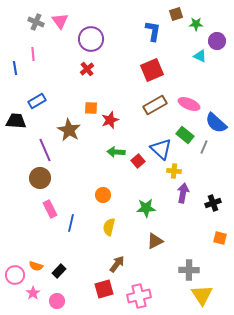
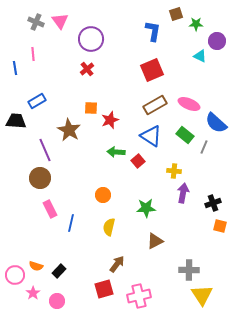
blue triangle at (161, 149): moved 10 px left, 13 px up; rotated 10 degrees counterclockwise
orange square at (220, 238): moved 12 px up
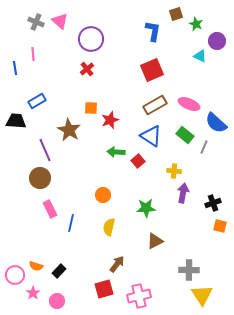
pink triangle at (60, 21): rotated 12 degrees counterclockwise
green star at (196, 24): rotated 24 degrees clockwise
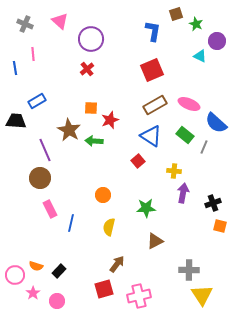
gray cross at (36, 22): moved 11 px left, 2 px down
green arrow at (116, 152): moved 22 px left, 11 px up
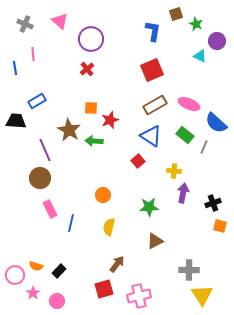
green star at (146, 208): moved 3 px right, 1 px up
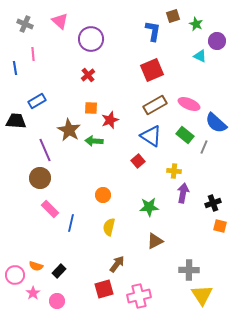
brown square at (176, 14): moved 3 px left, 2 px down
red cross at (87, 69): moved 1 px right, 6 px down
pink rectangle at (50, 209): rotated 18 degrees counterclockwise
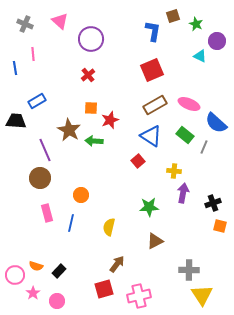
orange circle at (103, 195): moved 22 px left
pink rectangle at (50, 209): moved 3 px left, 4 px down; rotated 30 degrees clockwise
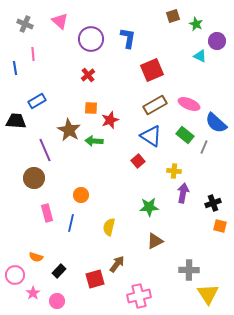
blue L-shape at (153, 31): moved 25 px left, 7 px down
brown circle at (40, 178): moved 6 px left
orange semicircle at (36, 266): moved 9 px up
red square at (104, 289): moved 9 px left, 10 px up
yellow triangle at (202, 295): moved 6 px right, 1 px up
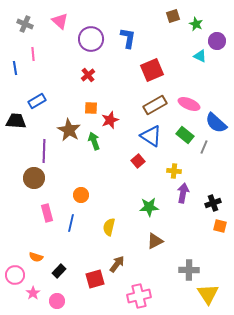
green arrow at (94, 141): rotated 66 degrees clockwise
purple line at (45, 150): moved 1 px left, 1 px down; rotated 25 degrees clockwise
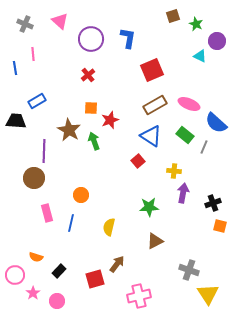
gray cross at (189, 270): rotated 18 degrees clockwise
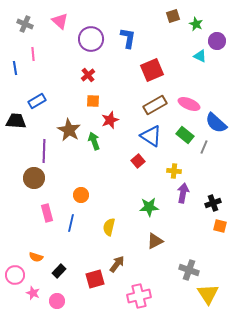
orange square at (91, 108): moved 2 px right, 7 px up
pink star at (33, 293): rotated 16 degrees counterclockwise
